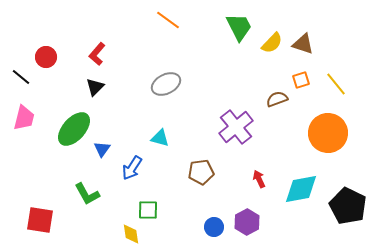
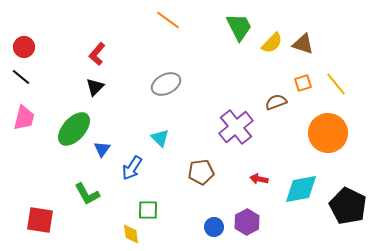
red circle: moved 22 px left, 10 px up
orange square: moved 2 px right, 3 px down
brown semicircle: moved 1 px left, 3 px down
cyan triangle: rotated 30 degrees clockwise
red arrow: rotated 54 degrees counterclockwise
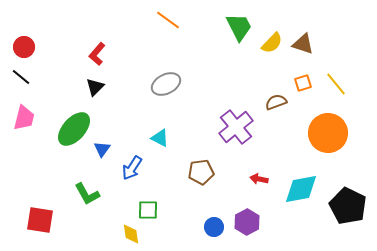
cyan triangle: rotated 18 degrees counterclockwise
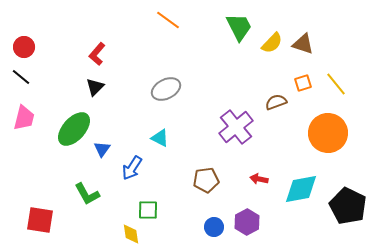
gray ellipse: moved 5 px down
brown pentagon: moved 5 px right, 8 px down
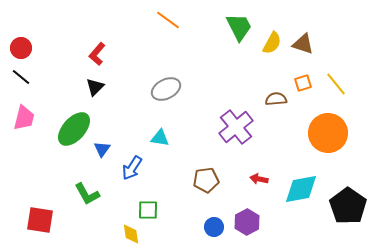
yellow semicircle: rotated 15 degrees counterclockwise
red circle: moved 3 px left, 1 px down
brown semicircle: moved 3 px up; rotated 15 degrees clockwise
cyan triangle: rotated 18 degrees counterclockwise
black pentagon: rotated 9 degrees clockwise
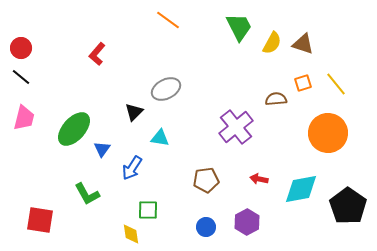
black triangle: moved 39 px right, 25 px down
blue circle: moved 8 px left
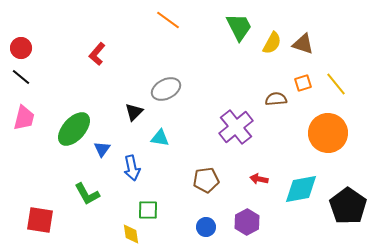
blue arrow: rotated 45 degrees counterclockwise
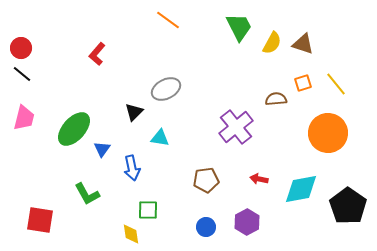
black line: moved 1 px right, 3 px up
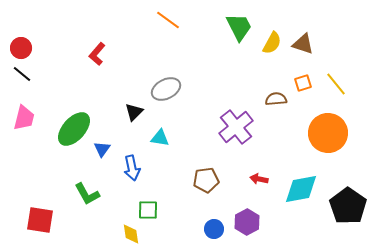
blue circle: moved 8 px right, 2 px down
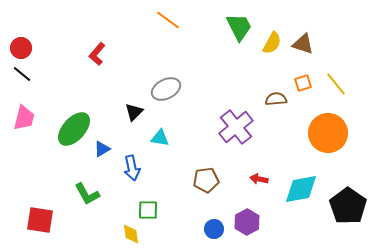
blue triangle: rotated 24 degrees clockwise
